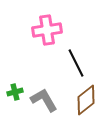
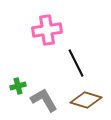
green cross: moved 3 px right, 6 px up
brown diamond: rotated 56 degrees clockwise
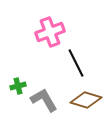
pink cross: moved 3 px right, 2 px down; rotated 12 degrees counterclockwise
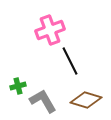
pink cross: moved 2 px up
black line: moved 6 px left, 2 px up
gray L-shape: moved 1 px left, 1 px down
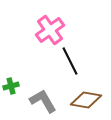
pink cross: rotated 16 degrees counterclockwise
green cross: moved 7 px left
brown diamond: rotated 8 degrees counterclockwise
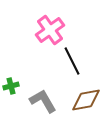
black line: moved 2 px right
brown diamond: rotated 20 degrees counterclockwise
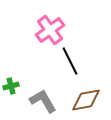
black line: moved 2 px left
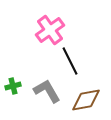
green cross: moved 2 px right
gray L-shape: moved 4 px right, 10 px up
